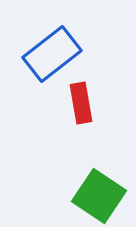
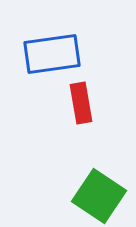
blue rectangle: rotated 30 degrees clockwise
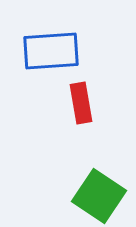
blue rectangle: moved 1 px left, 3 px up; rotated 4 degrees clockwise
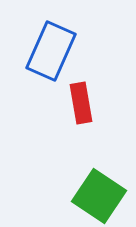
blue rectangle: rotated 62 degrees counterclockwise
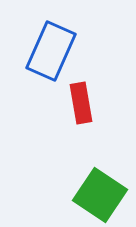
green square: moved 1 px right, 1 px up
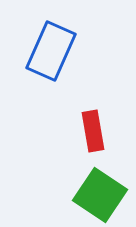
red rectangle: moved 12 px right, 28 px down
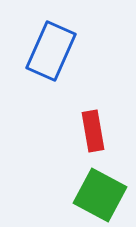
green square: rotated 6 degrees counterclockwise
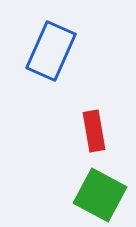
red rectangle: moved 1 px right
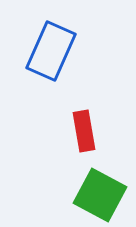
red rectangle: moved 10 px left
